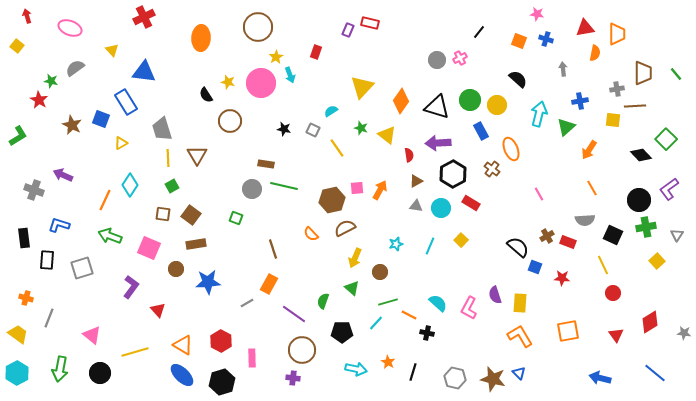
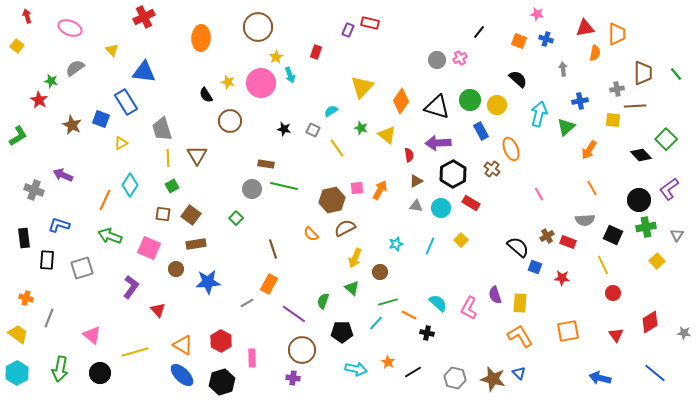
green square at (236, 218): rotated 24 degrees clockwise
black line at (413, 372): rotated 42 degrees clockwise
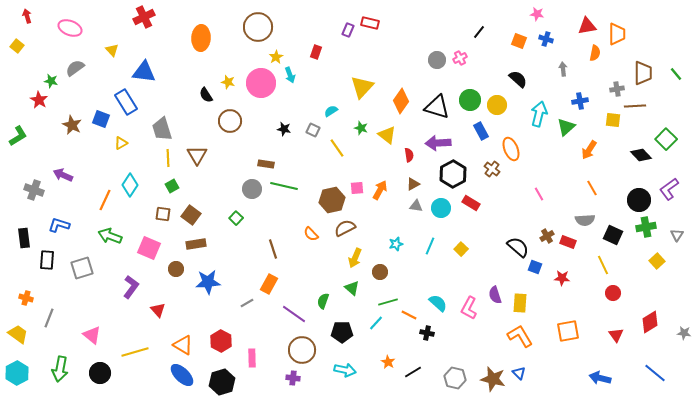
red triangle at (585, 28): moved 2 px right, 2 px up
brown triangle at (416, 181): moved 3 px left, 3 px down
yellow square at (461, 240): moved 9 px down
cyan arrow at (356, 369): moved 11 px left, 1 px down
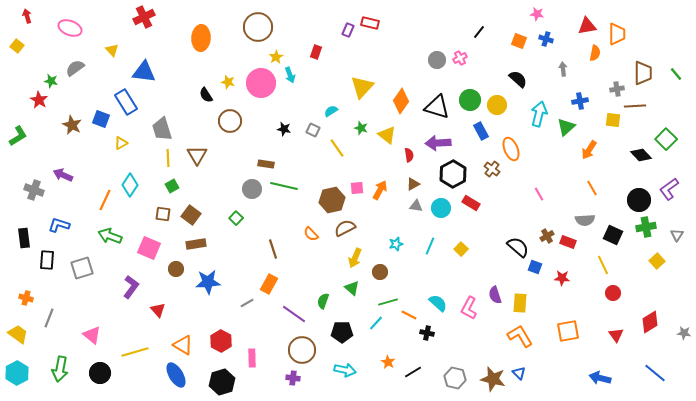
blue ellipse at (182, 375): moved 6 px left; rotated 15 degrees clockwise
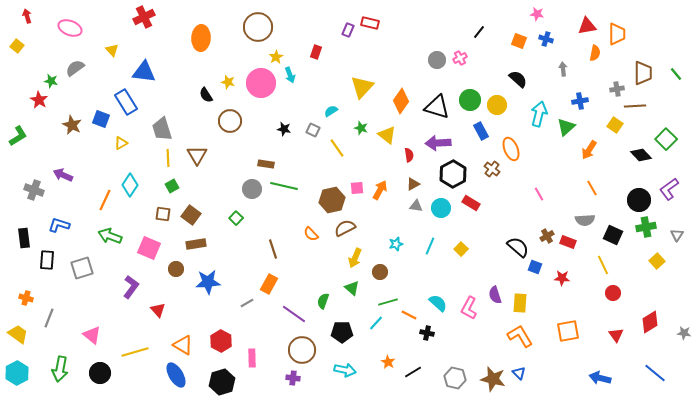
yellow square at (613, 120): moved 2 px right, 5 px down; rotated 28 degrees clockwise
